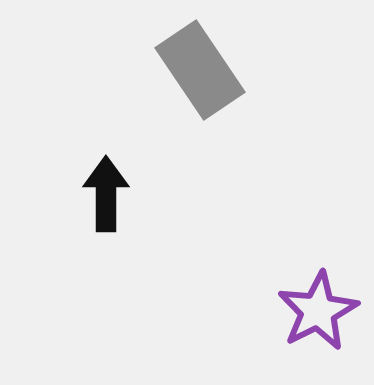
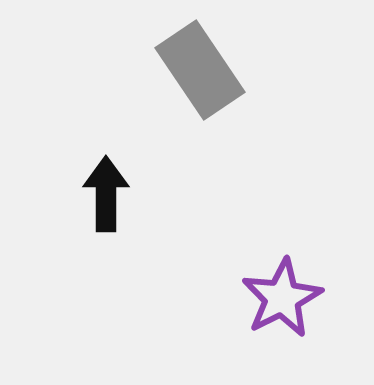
purple star: moved 36 px left, 13 px up
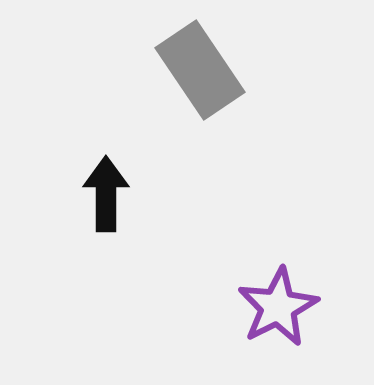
purple star: moved 4 px left, 9 px down
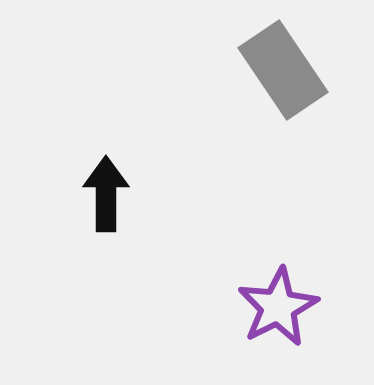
gray rectangle: moved 83 px right
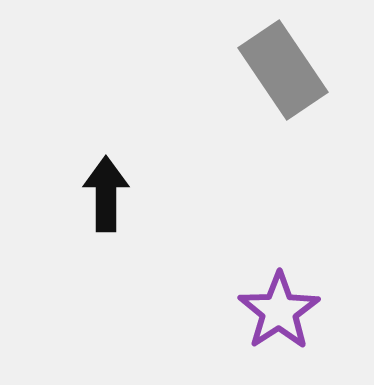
purple star: moved 1 px right, 4 px down; rotated 6 degrees counterclockwise
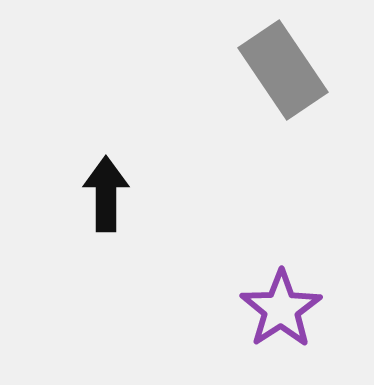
purple star: moved 2 px right, 2 px up
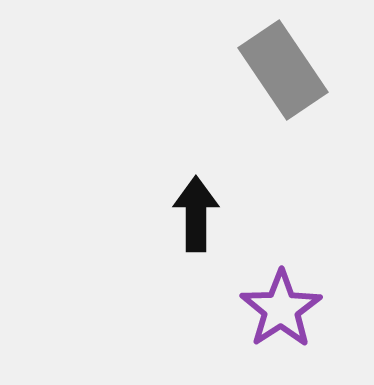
black arrow: moved 90 px right, 20 px down
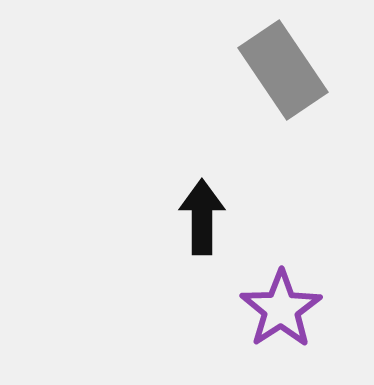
black arrow: moved 6 px right, 3 px down
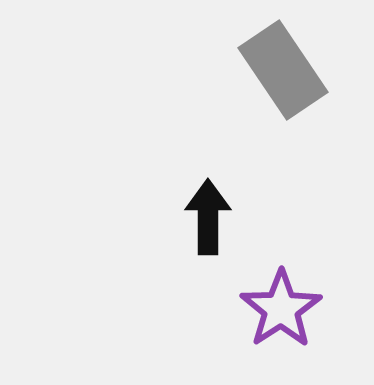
black arrow: moved 6 px right
